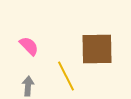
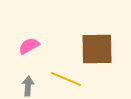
pink semicircle: rotated 75 degrees counterclockwise
yellow line: moved 3 px down; rotated 40 degrees counterclockwise
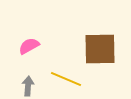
brown square: moved 3 px right
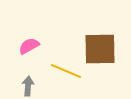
yellow line: moved 8 px up
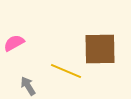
pink semicircle: moved 15 px left, 3 px up
gray arrow: rotated 36 degrees counterclockwise
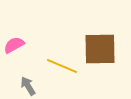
pink semicircle: moved 2 px down
yellow line: moved 4 px left, 5 px up
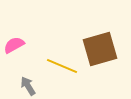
brown square: rotated 15 degrees counterclockwise
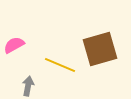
yellow line: moved 2 px left, 1 px up
gray arrow: rotated 42 degrees clockwise
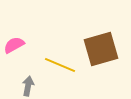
brown square: moved 1 px right
